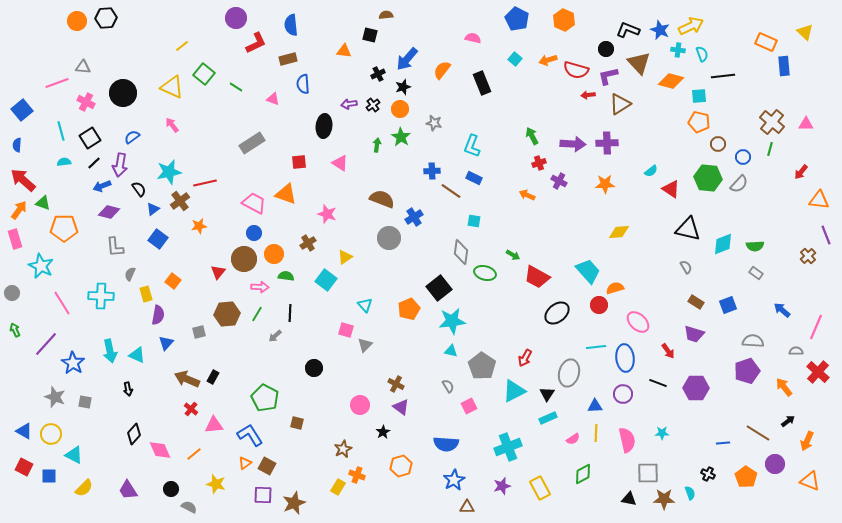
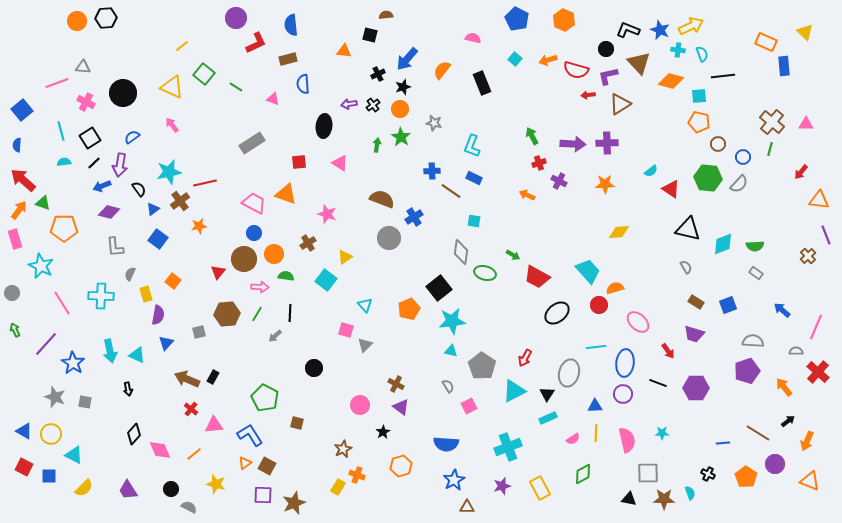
blue ellipse at (625, 358): moved 5 px down; rotated 12 degrees clockwise
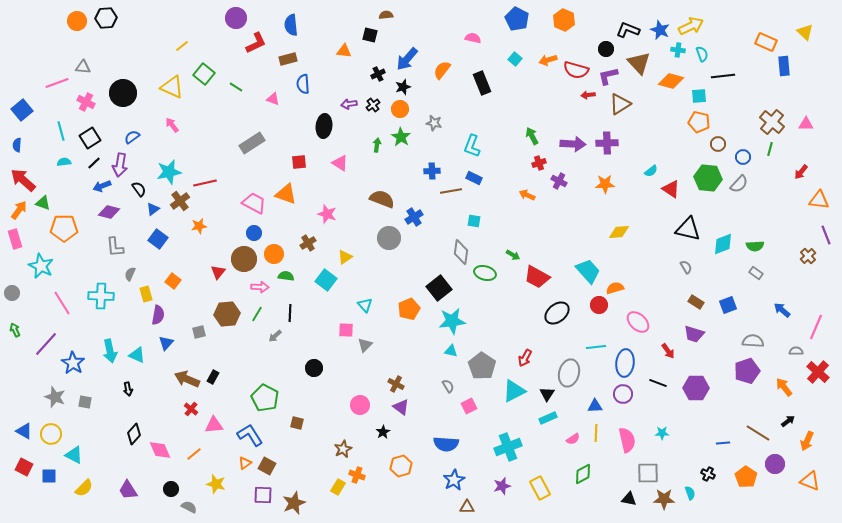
brown line at (451, 191): rotated 45 degrees counterclockwise
pink square at (346, 330): rotated 14 degrees counterclockwise
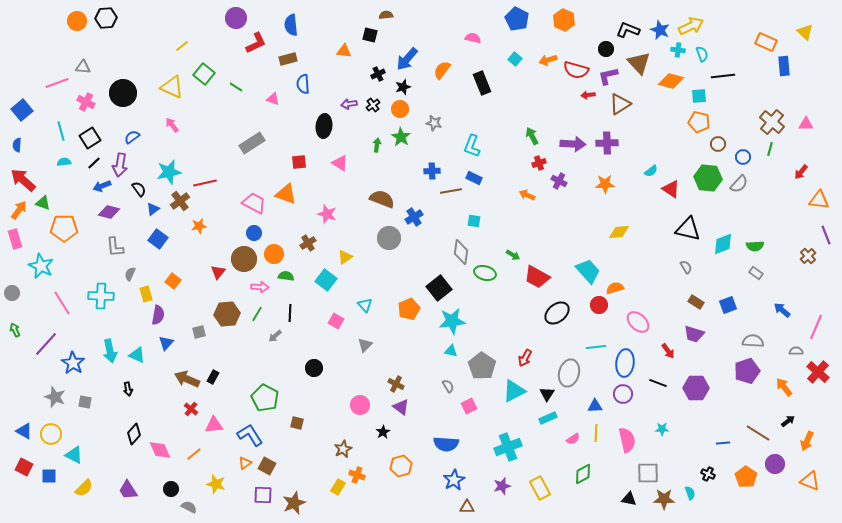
pink square at (346, 330): moved 10 px left, 9 px up; rotated 28 degrees clockwise
cyan star at (662, 433): moved 4 px up
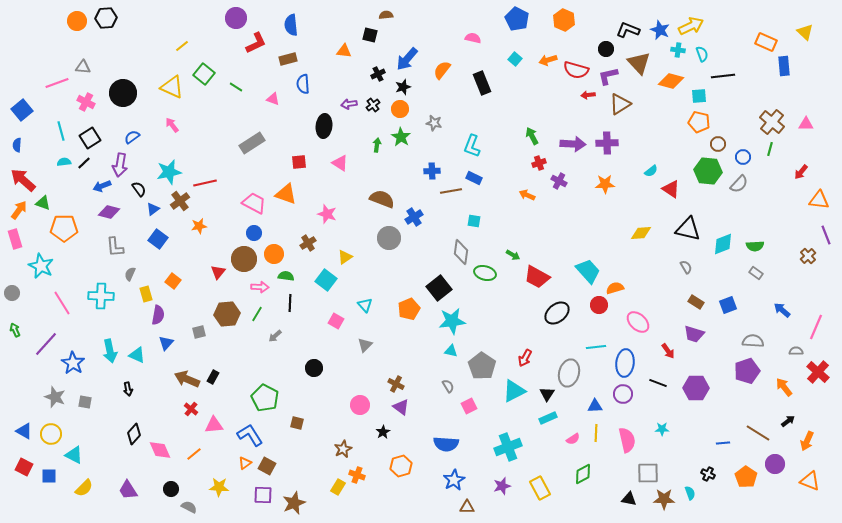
black line at (94, 163): moved 10 px left
green hexagon at (708, 178): moved 7 px up
yellow diamond at (619, 232): moved 22 px right, 1 px down
black line at (290, 313): moved 10 px up
yellow star at (216, 484): moved 3 px right, 3 px down; rotated 12 degrees counterclockwise
